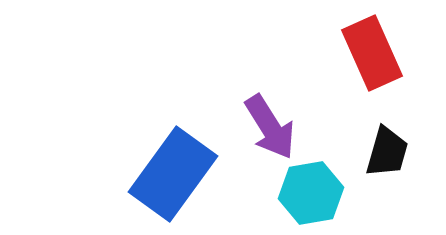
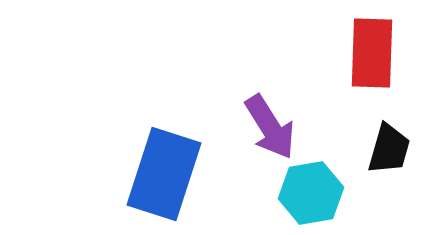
red rectangle: rotated 26 degrees clockwise
black trapezoid: moved 2 px right, 3 px up
blue rectangle: moved 9 px left; rotated 18 degrees counterclockwise
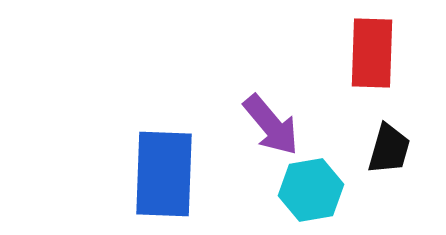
purple arrow: moved 1 px right, 2 px up; rotated 8 degrees counterclockwise
blue rectangle: rotated 16 degrees counterclockwise
cyan hexagon: moved 3 px up
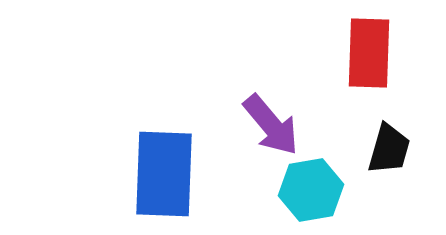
red rectangle: moved 3 px left
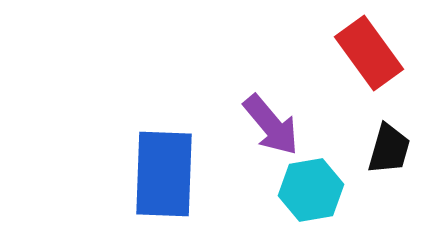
red rectangle: rotated 38 degrees counterclockwise
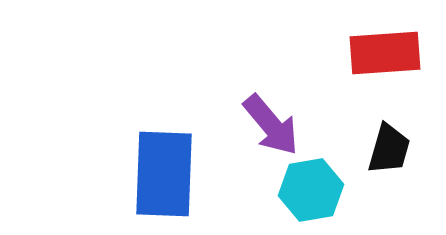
red rectangle: moved 16 px right; rotated 58 degrees counterclockwise
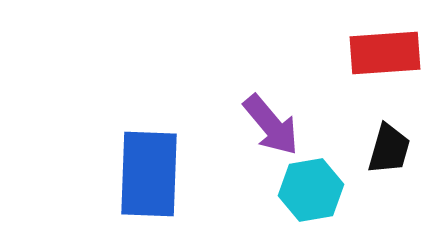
blue rectangle: moved 15 px left
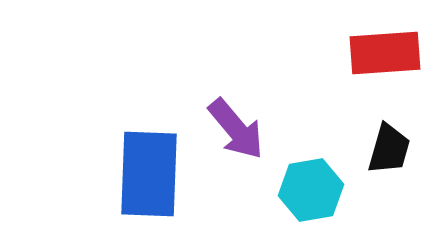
purple arrow: moved 35 px left, 4 px down
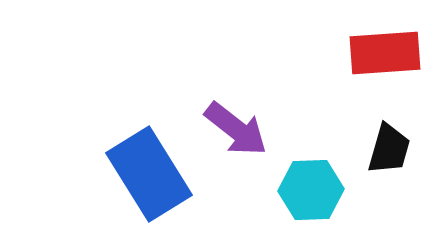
purple arrow: rotated 12 degrees counterclockwise
blue rectangle: rotated 34 degrees counterclockwise
cyan hexagon: rotated 8 degrees clockwise
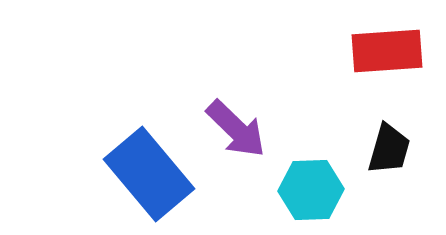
red rectangle: moved 2 px right, 2 px up
purple arrow: rotated 6 degrees clockwise
blue rectangle: rotated 8 degrees counterclockwise
